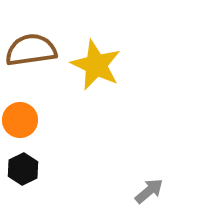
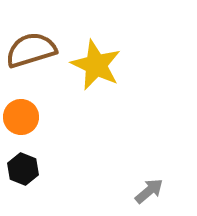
brown semicircle: rotated 9 degrees counterclockwise
orange circle: moved 1 px right, 3 px up
black hexagon: rotated 12 degrees counterclockwise
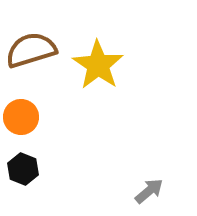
yellow star: moved 2 px right; rotated 9 degrees clockwise
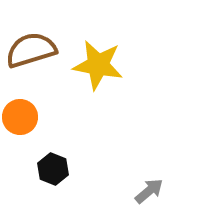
yellow star: rotated 24 degrees counterclockwise
orange circle: moved 1 px left
black hexagon: moved 30 px right
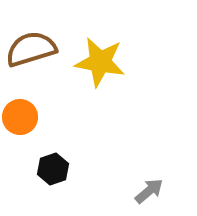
brown semicircle: moved 1 px up
yellow star: moved 2 px right, 3 px up
black hexagon: rotated 20 degrees clockwise
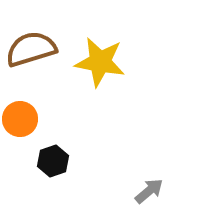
orange circle: moved 2 px down
black hexagon: moved 8 px up
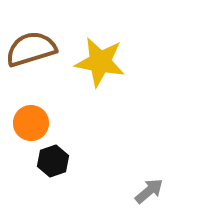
orange circle: moved 11 px right, 4 px down
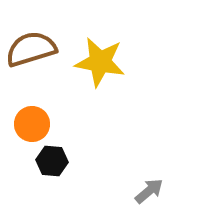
orange circle: moved 1 px right, 1 px down
black hexagon: moved 1 px left; rotated 24 degrees clockwise
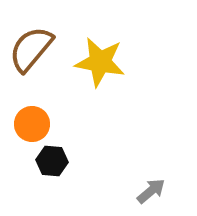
brown semicircle: rotated 33 degrees counterclockwise
gray arrow: moved 2 px right
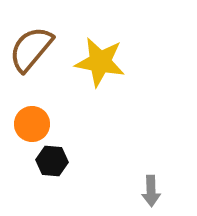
gray arrow: rotated 128 degrees clockwise
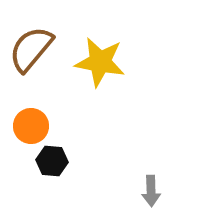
orange circle: moved 1 px left, 2 px down
